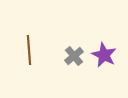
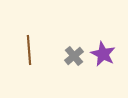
purple star: moved 1 px left, 1 px up
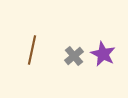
brown line: moved 3 px right; rotated 16 degrees clockwise
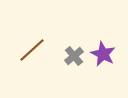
brown line: rotated 36 degrees clockwise
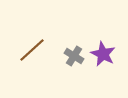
gray cross: rotated 18 degrees counterclockwise
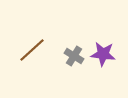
purple star: rotated 20 degrees counterclockwise
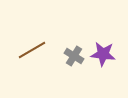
brown line: rotated 12 degrees clockwise
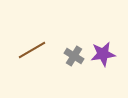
purple star: rotated 15 degrees counterclockwise
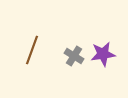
brown line: rotated 40 degrees counterclockwise
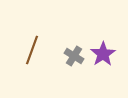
purple star: rotated 25 degrees counterclockwise
